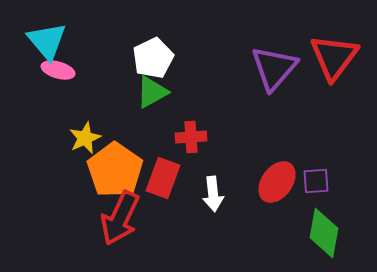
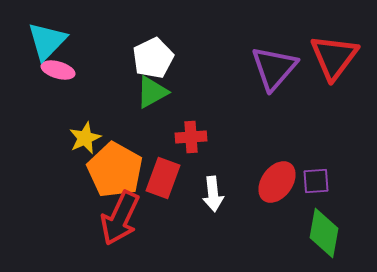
cyan triangle: rotated 24 degrees clockwise
orange pentagon: rotated 6 degrees counterclockwise
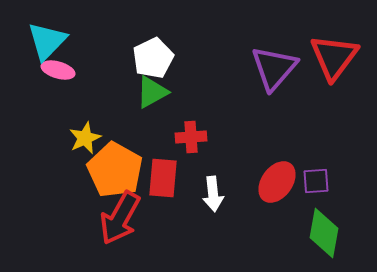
red rectangle: rotated 15 degrees counterclockwise
red arrow: rotated 4 degrees clockwise
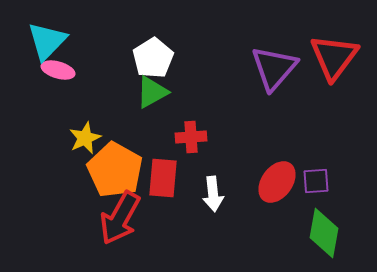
white pentagon: rotated 6 degrees counterclockwise
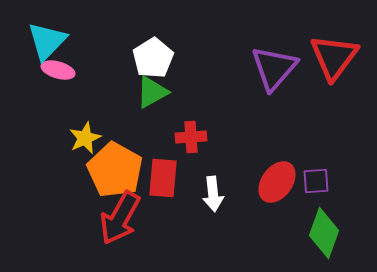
green diamond: rotated 9 degrees clockwise
